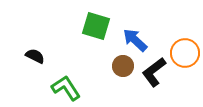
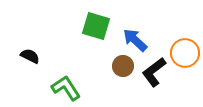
black semicircle: moved 5 px left
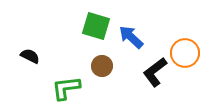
blue arrow: moved 4 px left, 3 px up
brown circle: moved 21 px left
black L-shape: moved 1 px right
green L-shape: rotated 64 degrees counterclockwise
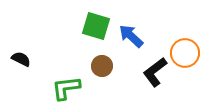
blue arrow: moved 1 px up
black semicircle: moved 9 px left, 3 px down
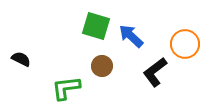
orange circle: moved 9 px up
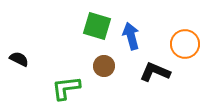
green square: moved 1 px right
blue arrow: rotated 32 degrees clockwise
black semicircle: moved 2 px left
brown circle: moved 2 px right
black L-shape: rotated 60 degrees clockwise
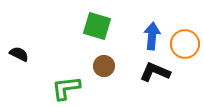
blue arrow: moved 21 px right; rotated 20 degrees clockwise
black semicircle: moved 5 px up
